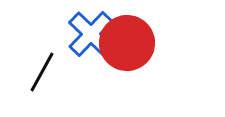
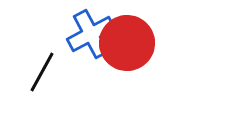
blue cross: rotated 18 degrees clockwise
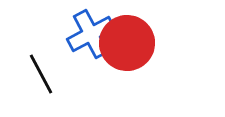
black line: moved 1 px left, 2 px down; rotated 57 degrees counterclockwise
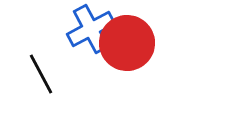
blue cross: moved 5 px up
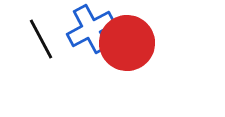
black line: moved 35 px up
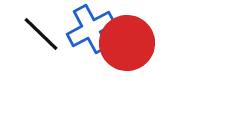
black line: moved 5 px up; rotated 18 degrees counterclockwise
